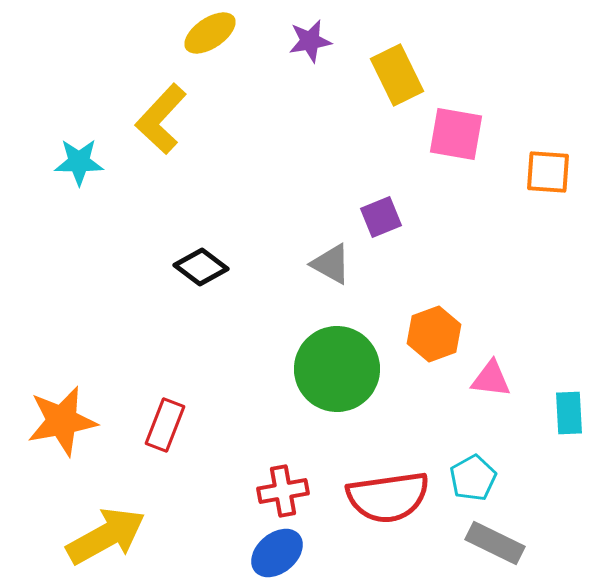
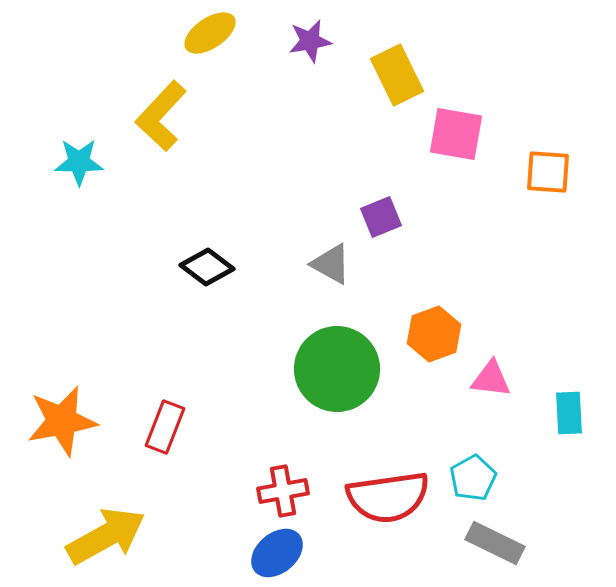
yellow L-shape: moved 3 px up
black diamond: moved 6 px right
red rectangle: moved 2 px down
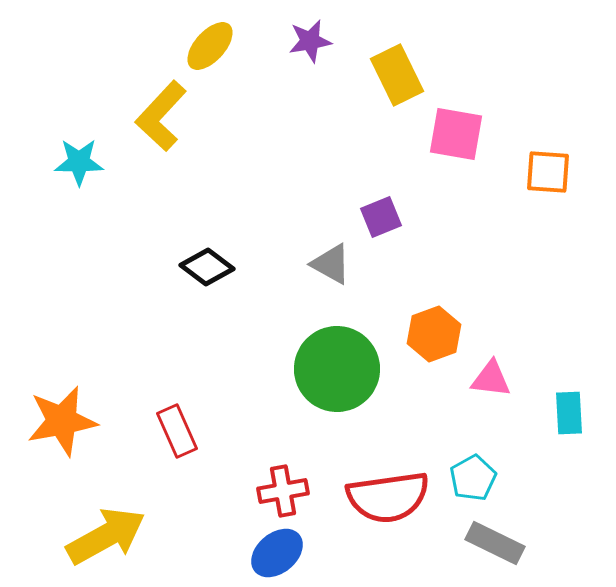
yellow ellipse: moved 13 px down; rotated 14 degrees counterclockwise
red rectangle: moved 12 px right, 4 px down; rotated 45 degrees counterclockwise
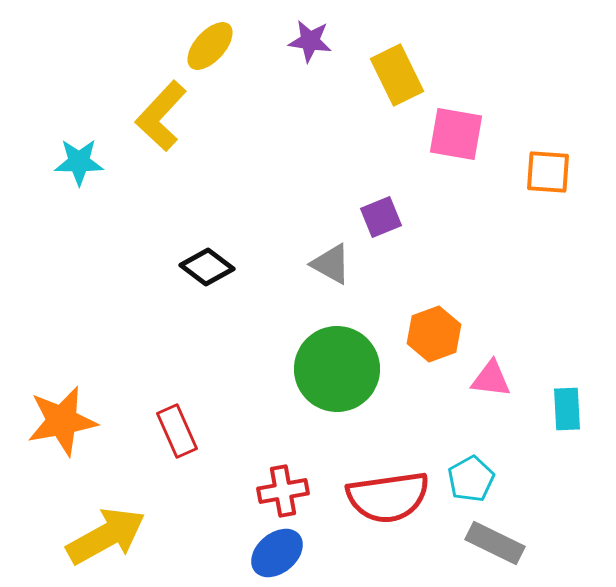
purple star: rotated 18 degrees clockwise
cyan rectangle: moved 2 px left, 4 px up
cyan pentagon: moved 2 px left, 1 px down
